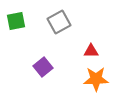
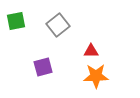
gray square: moved 1 px left, 3 px down; rotated 10 degrees counterclockwise
purple square: rotated 24 degrees clockwise
orange star: moved 3 px up
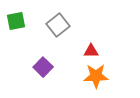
purple square: rotated 30 degrees counterclockwise
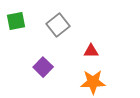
orange star: moved 3 px left, 6 px down
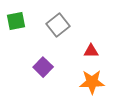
orange star: moved 1 px left
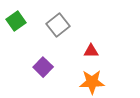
green square: rotated 24 degrees counterclockwise
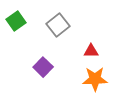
orange star: moved 3 px right, 3 px up
